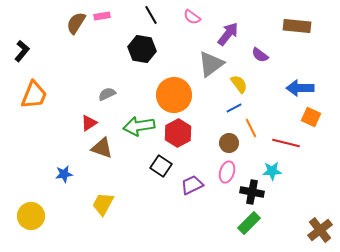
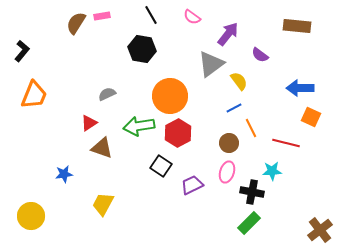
yellow semicircle: moved 3 px up
orange circle: moved 4 px left, 1 px down
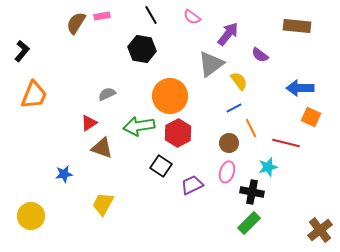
cyan star: moved 4 px left, 4 px up; rotated 12 degrees counterclockwise
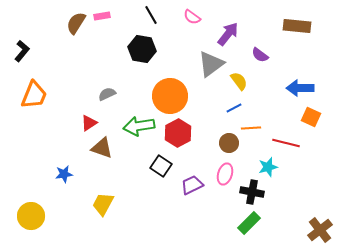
orange line: rotated 66 degrees counterclockwise
pink ellipse: moved 2 px left, 2 px down
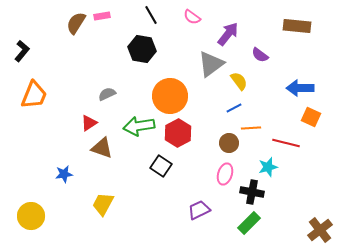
purple trapezoid: moved 7 px right, 25 px down
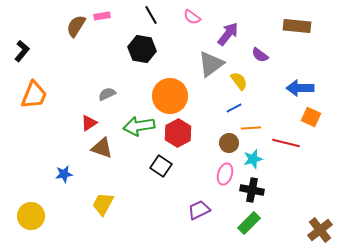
brown semicircle: moved 3 px down
cyan star: moved 15 px left, 8 px up
black cross: moved 2 px up
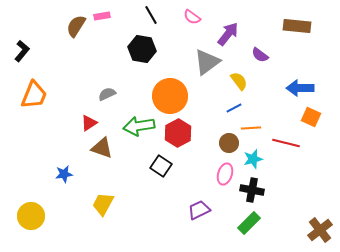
gray triangle: moved 4 px left, 2 px up
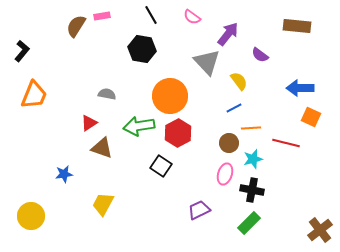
gray triangle: rotated 36 degrees counterclockwise
gray semicircle: rotated 36 degrees clockwise
